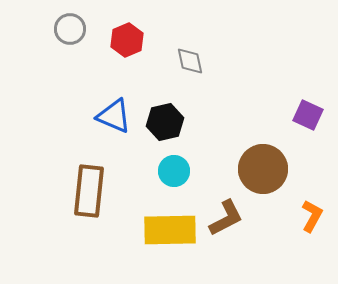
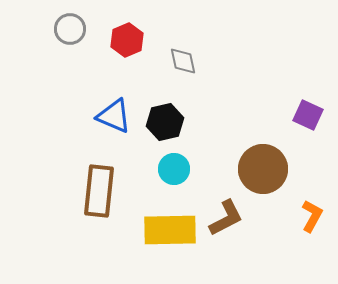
gray diamond: moved 7 px left
cyan circle: moved 2 px up
brown rectangle: moved 10 px right
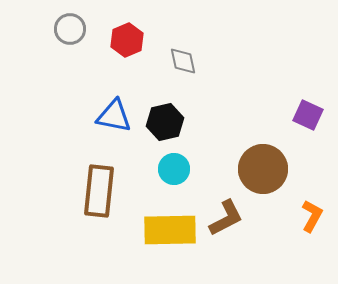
blue triangle: rotated 12 degrees counterclockwise
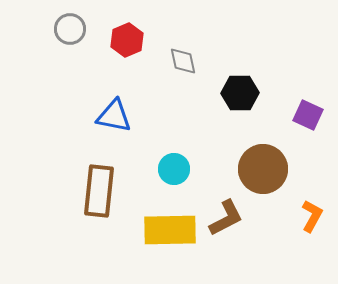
black hexagon: moved 75 px right, 29 px up; rotated 12 degrees clockwise
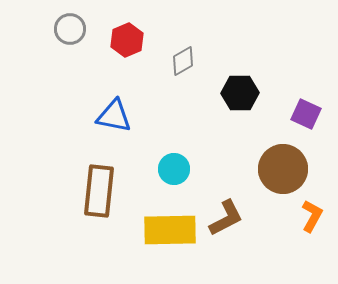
gray diamond: rotated 72 degrees clockwise
purple square: moved 2 px left, 1 px up
brown circle: moved 20 px right
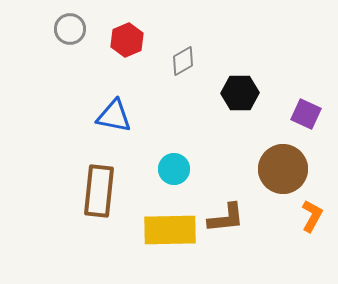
brown L-shape: rotated 21 degrees clockwise
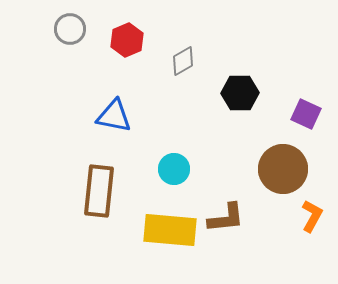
yellow rectangle: rotated 6 degrees clockwise
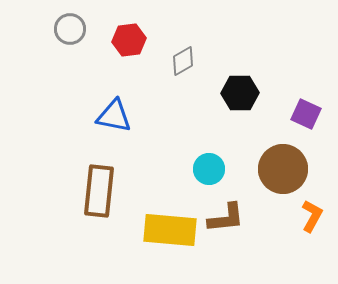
red hexagon: moved 2 px right; rotated 16 degrees clockwise
cyan circle: moved 35 px right
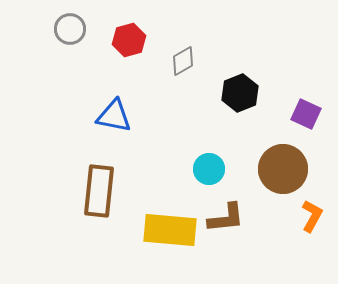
red hexagon: rotated 8 degrees counterclockwise
black hexagon: rotated 21 degrees counterclockwise
